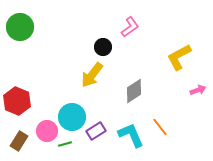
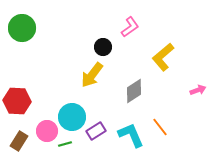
green circle: moved 2 px right, 1 px down
yellow L-shape: moved 16 px left; rotated 12 degrees counterclockwise
red hexagon: rotated 20 degrees counterclockwise
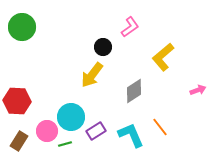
green circle: moved 1 px up
cyan circle: moved 1 px left
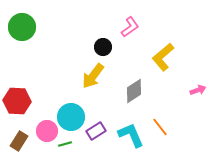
yellow arrow: moved 1 px right, 1 px down
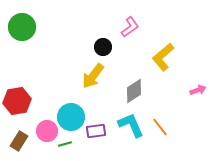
red hexagon: rotated 12 degrees counterclockwise
purple rectangle: rotated 24 degrees clockwise
cyan L-shape: moved 10 px up
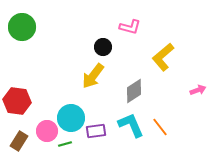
pink L-shape: rotated 50 degrees clockwise
red hexagon: rotated 16 degrees clockwise
cyan circle: moved 1 px down
